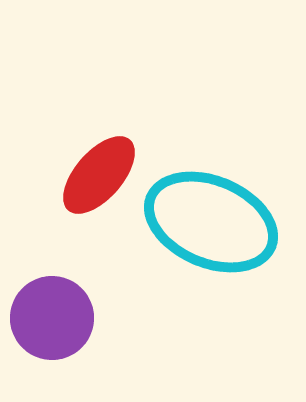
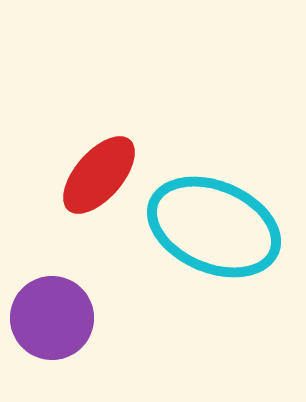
cyan ellipse: moved 3 px right, 5 px down
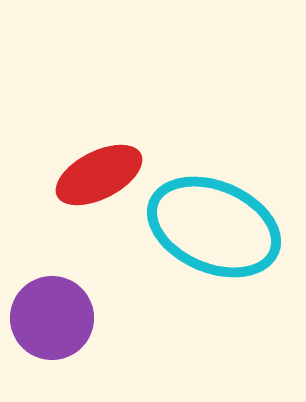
red ellipse: rotated 22 degrees clockwise
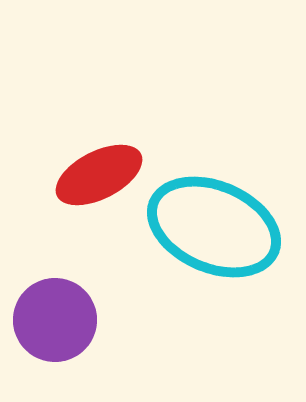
purple circle: moved 3 px right, 2 px down
